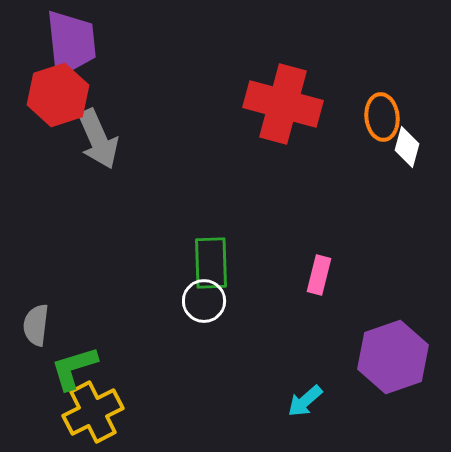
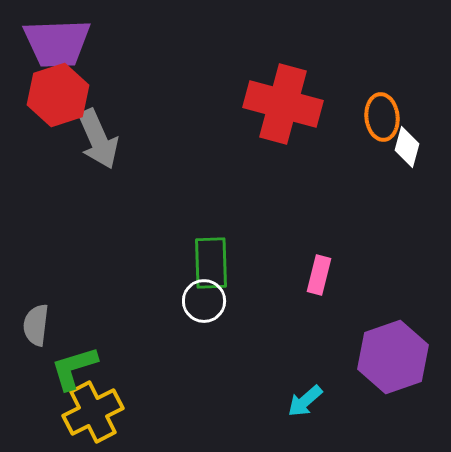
purple trapezoid: moved 14 px left; rotated 94 degrees clockwise
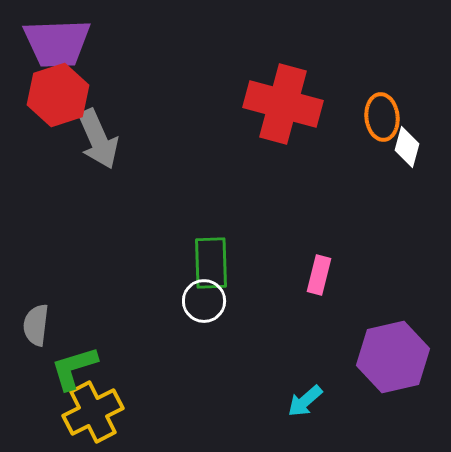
purple hexagon: rotated 6 degrees clockwise
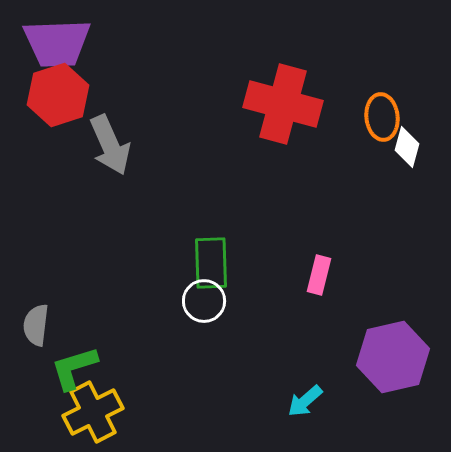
gray arrow: moved 12 px right, 6 px down
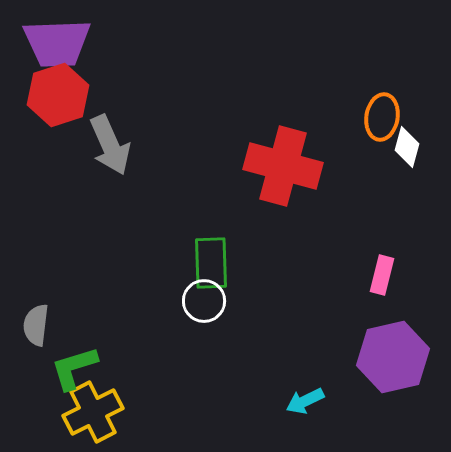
red cross: moved 62 px down
orange ellipse: rotated 15 degrees clockwise
pink rectangle: moved 63 px right
cyan arrow: rotated 15 degrees clockwise
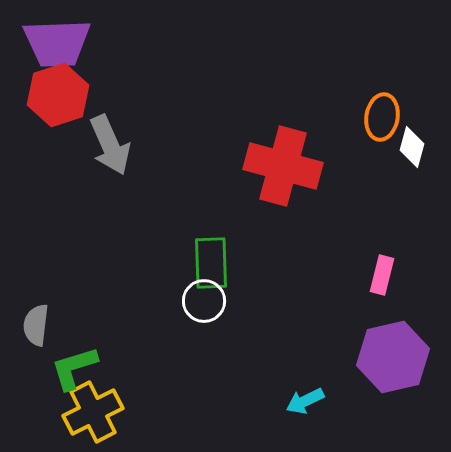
white diamond: moved 5 px right
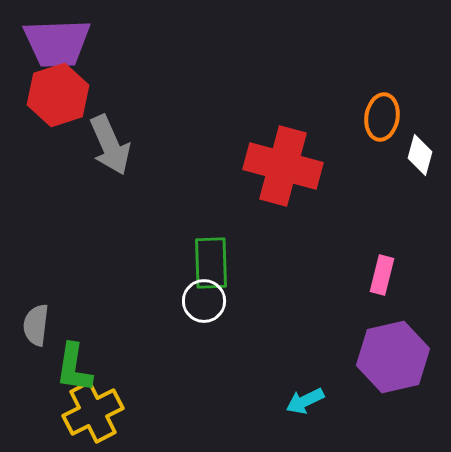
white diamond: moved 8 px right, 8 px down
green L-shape: rotated 64 degrees counterclockwise
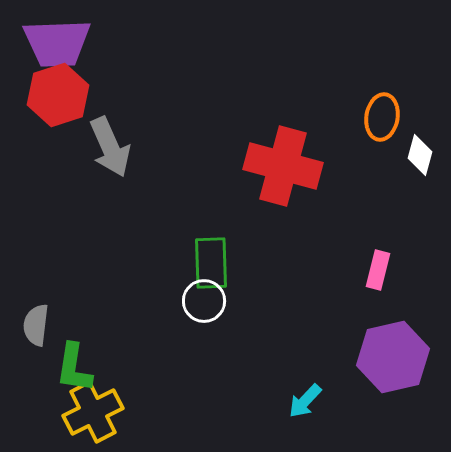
gray arrow: moved 2 px down
pink rectangle: moved 4 px left, 5 px up
cyan arrow: rotated 21 degrees counterclockwise
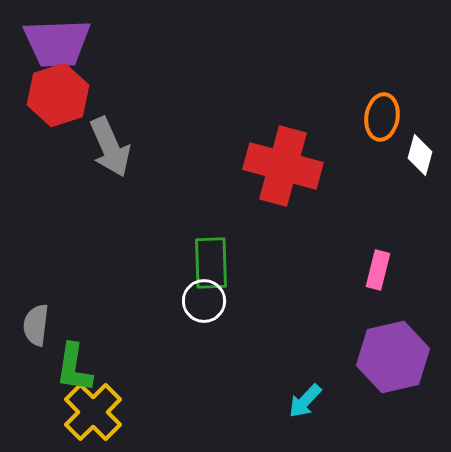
yellow cross: rotated 18 degrees counterclockwise
